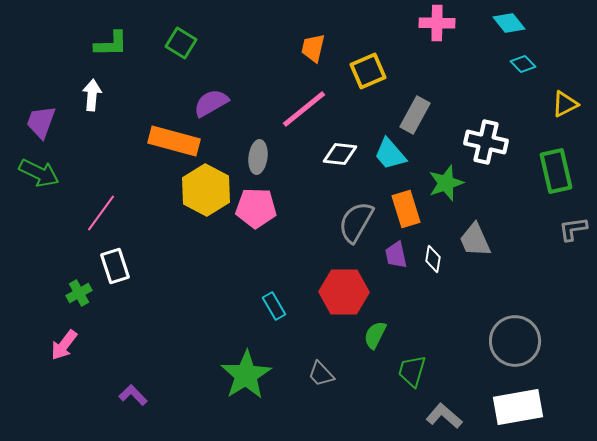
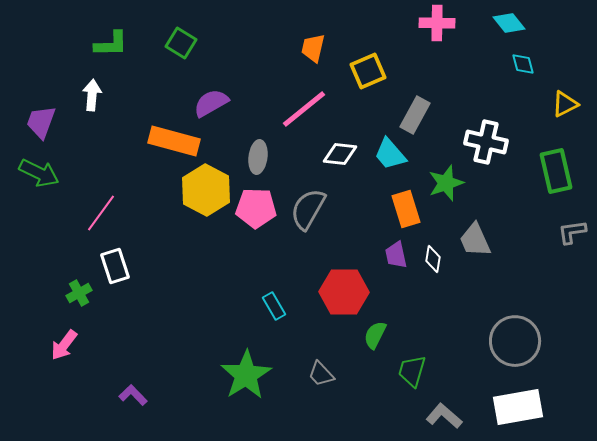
cyan diamond at (523, 64): rotated 30 degrees clockwise
gray semicircle at (356, 222): moved 48 px left, 13 px up
gray L-shape at (573, 229): moved 1 px left, 3 px down
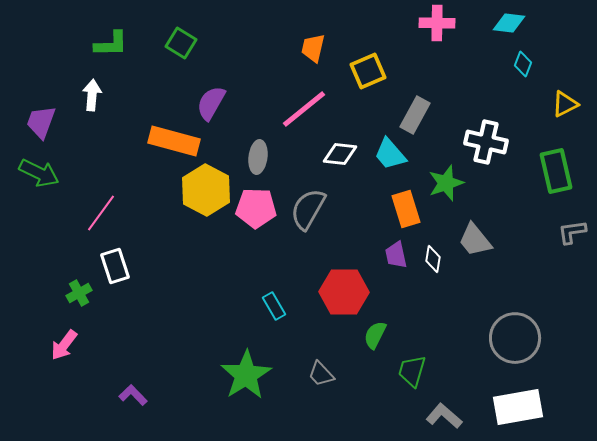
cyan diamond at (509, 23): rotated 44 degrees counterclockwise
cyan diamond at (523, 64): rotated 35 degrees clockwise
purple semicircle at (211, 103): rotated 30 degrees counterclockwise
gray trapezoid at (475, 240): rotated 15 degrees counterclockwise
gray circle at (515, 341): moved 3 px up
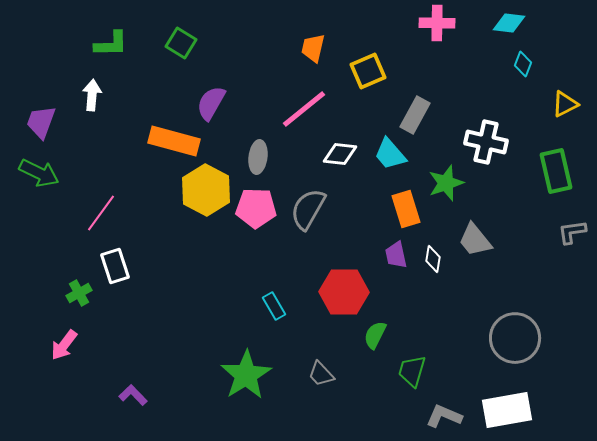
white rectangle at (518, 407): moved 11 px left, 3 px down
gray L-shape at (444, 416): rotated 18 degrees counterclockwise
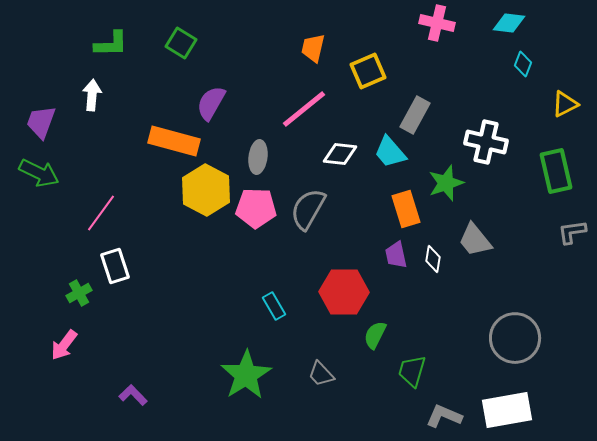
pink cross at (437, 23): rotated 12 degrees clockwise
cyan trapezoid at (390, 154): moved 2 px up
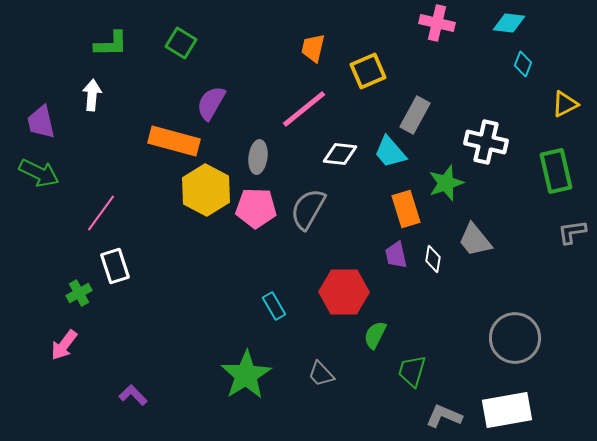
purple trapezoid at (41, 122): rotated 33 degrees counterclockwise
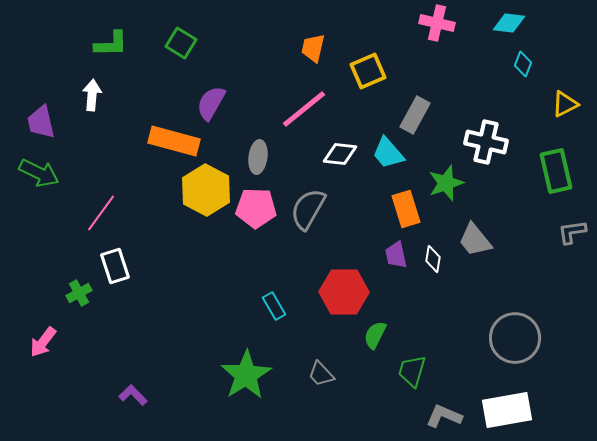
cyan trapezoid at (390, 152): moved 2 px left, 1 px down
pink arrow at (64, 345): moved 21 px left, 3 px up
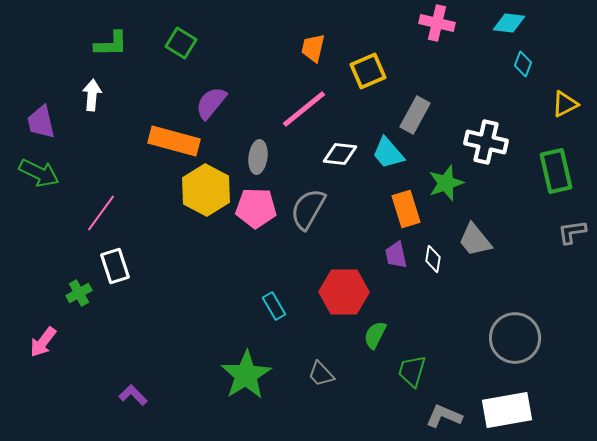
purple semicircle at (211, 103): rotated 9 degrees clockwise
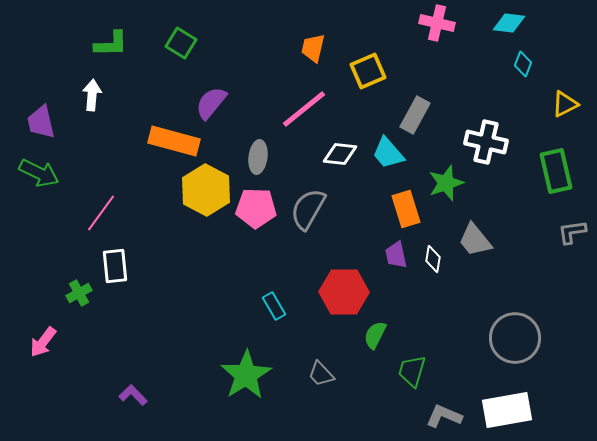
white rectangle at (115, 266): rotated 12 degrees clockwise
